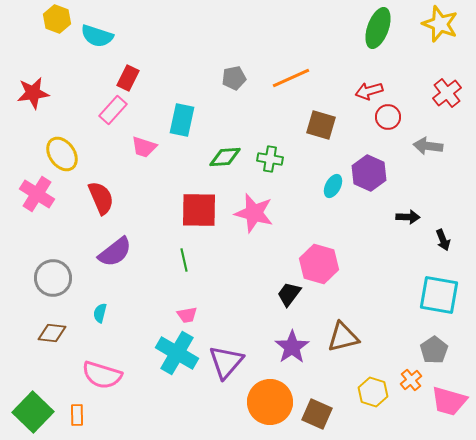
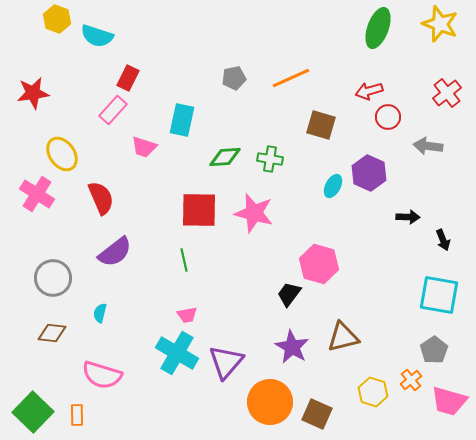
purple star at (292, 347): rotated 8 degrees counterclockwise
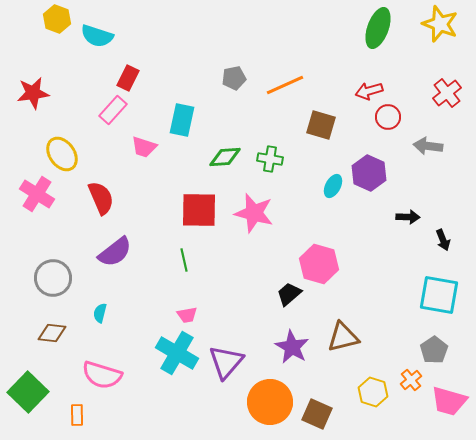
orange line at (291, 78): moved 6 px left, 7 px down
black trapezoid at (289, 294): rotated 12 degrees clockwise
green square at (33, 412): moved 5 px left, 20 px up
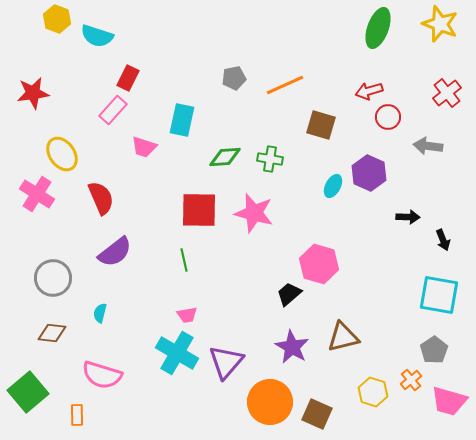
green square at (28, 392): rotated 6 degrees clockwise
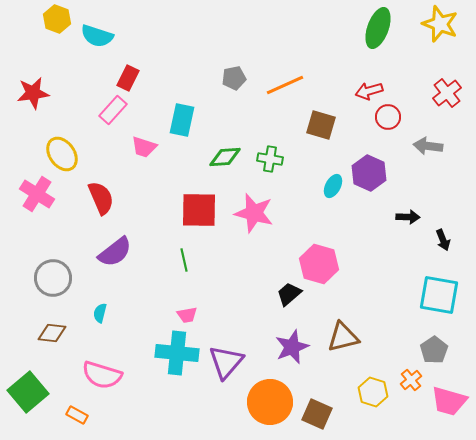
purple star at (292, 347): rotated 20 degrees clockwise
cyan cross at (177, 353): rotated 24 degrees counterclockwise
orange rectangle at (77, 415): rotated 60 degrees counterclockwise
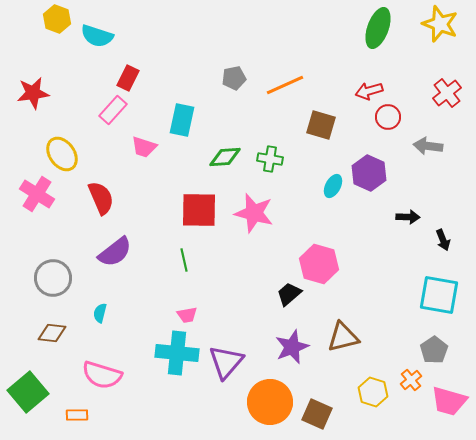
orange rectangle at (77, 415): rotated 30 degrees counterclockwise
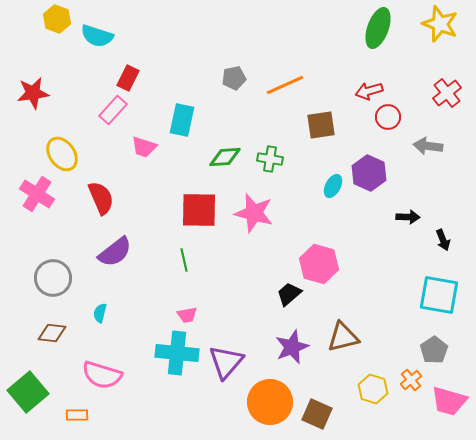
brown square at (321, 125): rotated 24 degrees counterclockwise
yellow hexagon at (373, 392): moved 3 px up
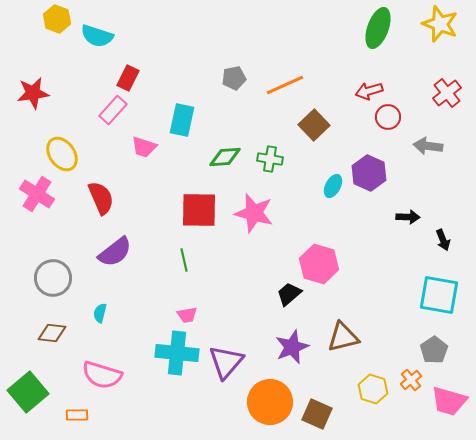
brown square at (321, 125): moved 7 px left; rotated 36 degrees counterclockwise
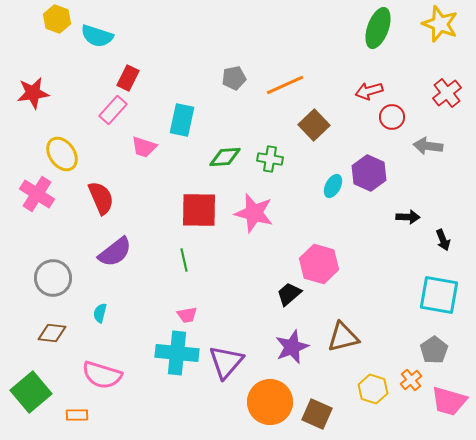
red circle at (388, 117): moved 4 px right
green square at (28, 392): moved 3 px right
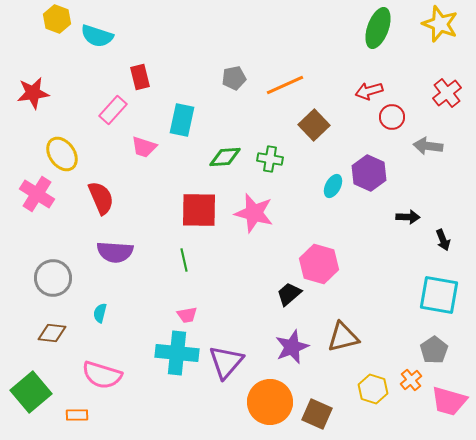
red rectangle at (128, 78): moved 12 px right, 1 px up; rotated 40 degrees counterclockwise
purple semicircle at (115, 252): rotated 42 degrees clockwise
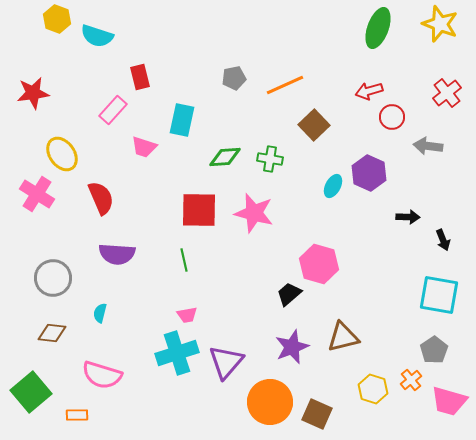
purple semicircle at (115, 252): moved 2 px right, 2 px down
cyan cross at (177, 353): rotated 24 degrees counterclockwise
